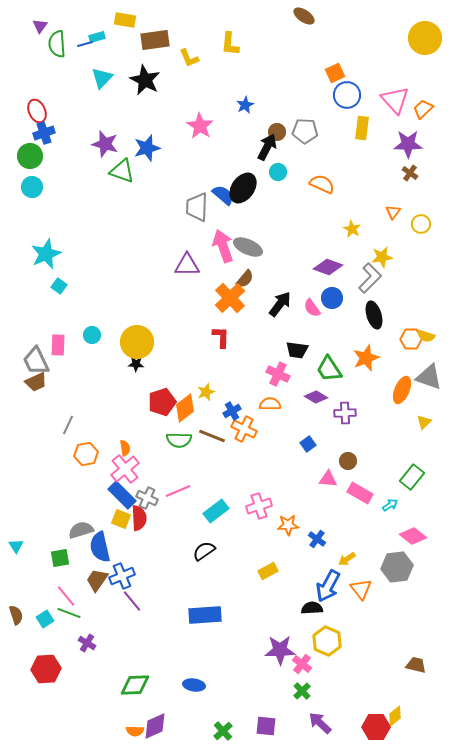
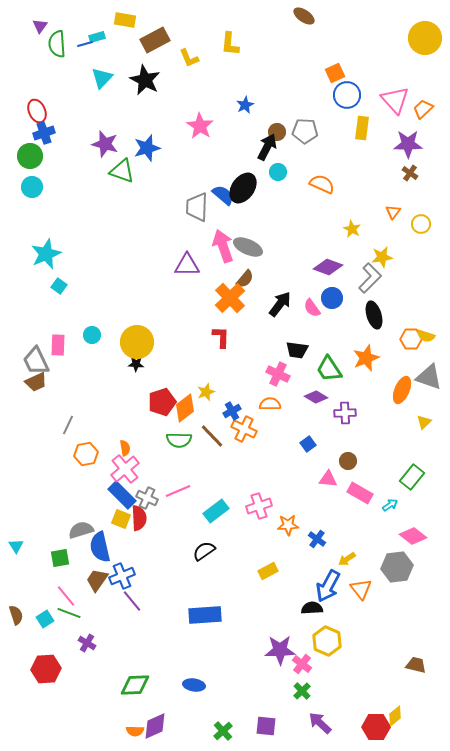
brown rectangle at (155, 40): rotated 20 degrees counterclockwise
brown line at (212, 436): rotated 24 degrees clockwise
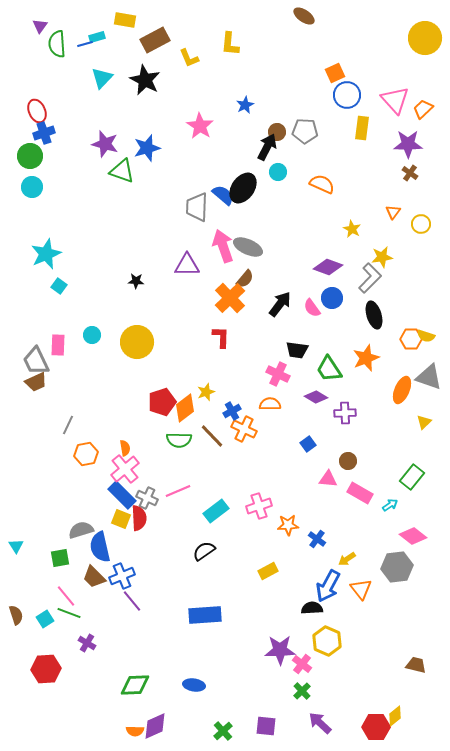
black star at (136, 364): moved 83 px up
brown trapezoid at (97, 580): moved 3 px left, 3 px up; rotated 80 degrees counterclockwise
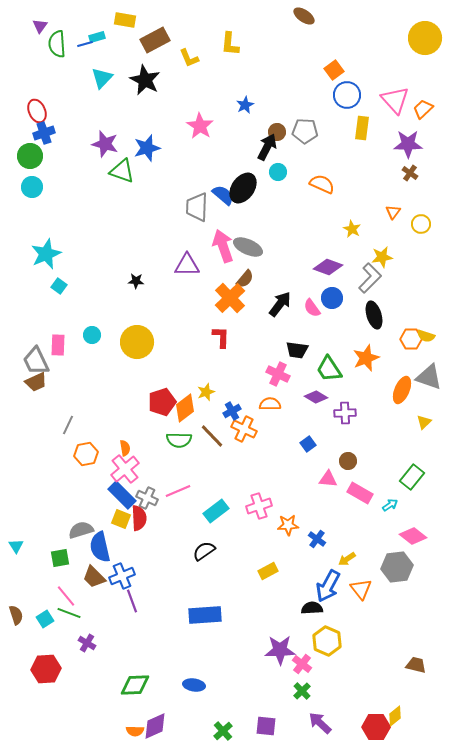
orange square at (335, 73): moved 1 px left, 3 px up; rotated 12 degrees counterclockwise
purple line at (132, 601): rotated 20 degrees clockwise
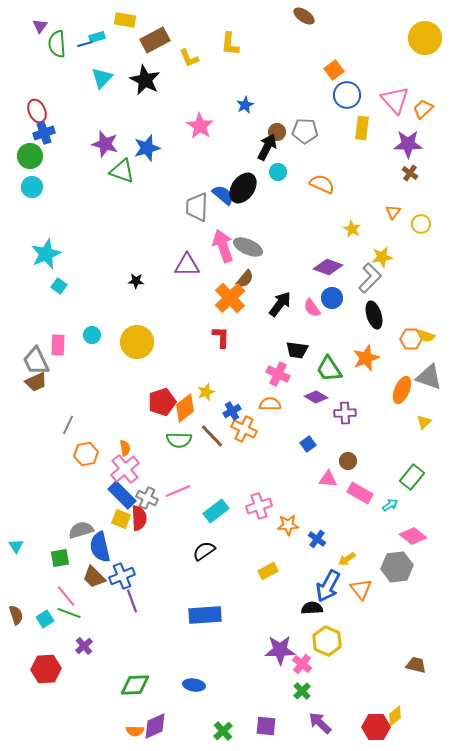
purple cross at (87, 643): moved 3 px left, 3 px down; rotated 18 degrees clockwise
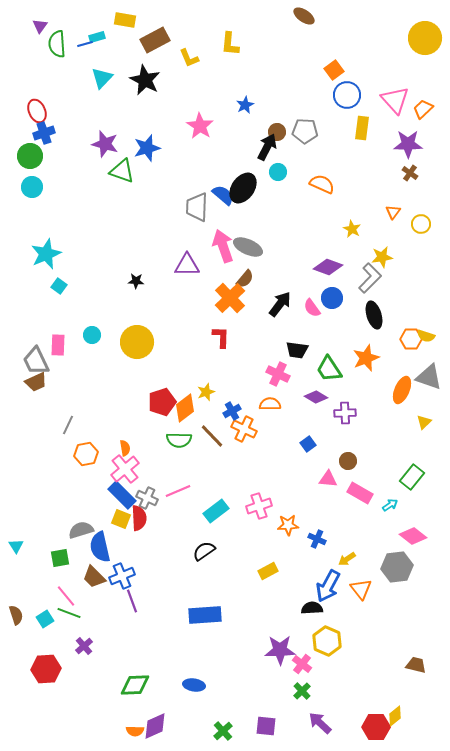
blue cross at (317, 539): rotated 12 degrees counterclockwise
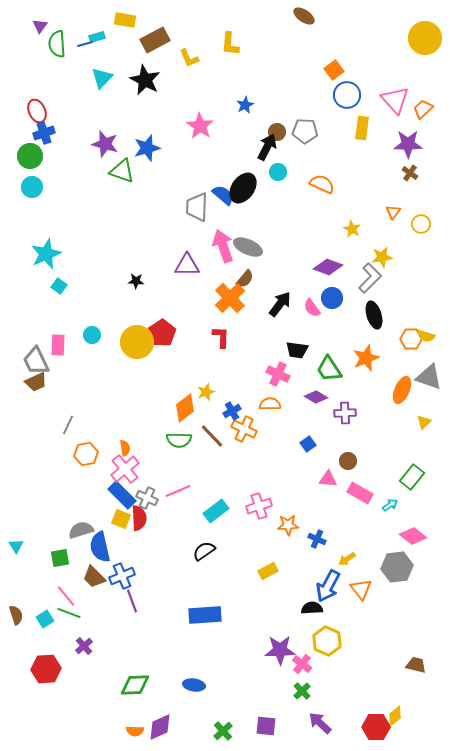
red pentagon at (162, 402): moved 69 px up; rotated 16 degrees counterclockwise
purple diamond at (155, 726): moved 5 px right, 1 px down
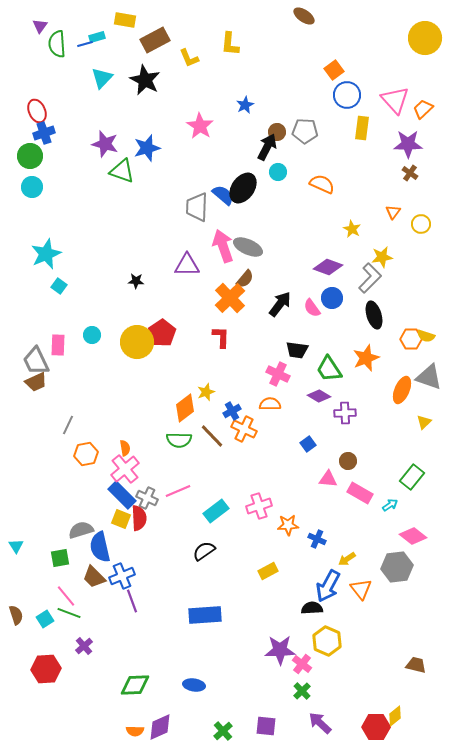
purple diamond at (316, 397): moved 3 px right, 1 px up
